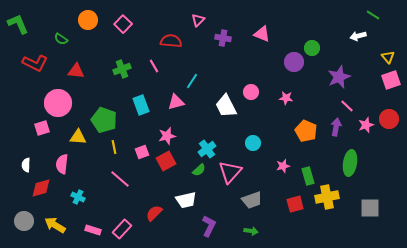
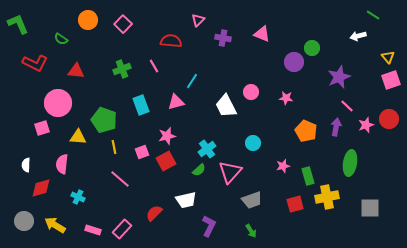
green arrow at (251, 231): rotated 48 degrees clockwise
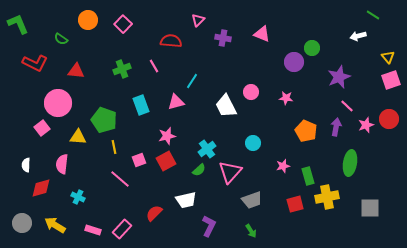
pink square at (42, 128): rotated 21 degrees counterclockwise
pink square at (142, 152): moved 3 px left, 8 px down
gray circle at (24, 221): moved 2 px left, 2 px down
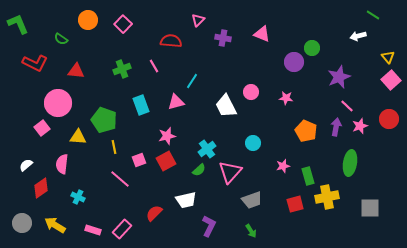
pink square at (391, 80): rotated 24 degrees counterclockwise
pink star at (366, 125): moved 6 px left, 1 px down
white semicircle at (26, 165): rotated 48 degrees clockwise
red diamond at (41, 188): rotated 20 degrees counterclockwise
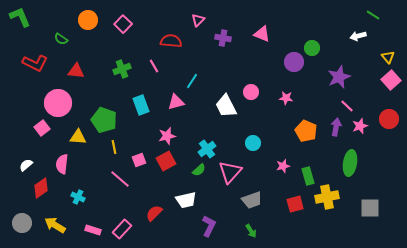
green L-shape at (18, 24): moved 2 px right, 7 px up
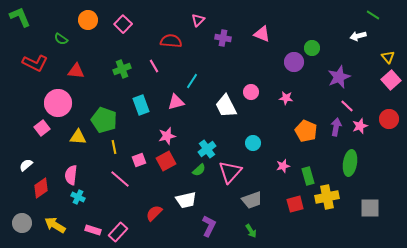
pink semicircle at (62, 164): moved 9 px right, 11 px down
pink rectangle at (122, 229): moved 4 px left, 3 px down
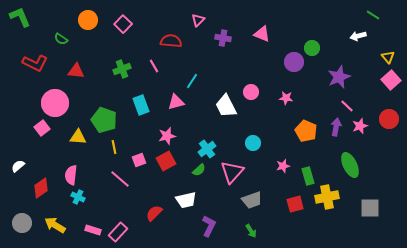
pink circle at (58, 103): moved 3 px left
green ellipse at (350, 163): moved 2 px down; rotated 35 degrees counterclockwise
white semicircle at (26, 165): moved 8 px left, 1 px down
pink triangle at (230, 172): moved 2 px right
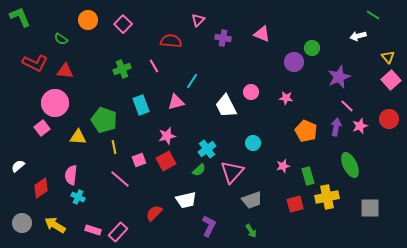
red triangle at (76, 71): moved 11 px left
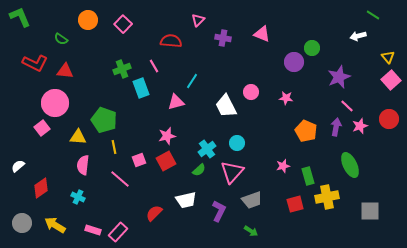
cyan rectangle at (141, 105): moved 17 px up
cyan circle at (253, 143): moved 16 px left
pink semicircle at (71, 175): moved 12 px right, 10 px up
gray square at (370, 208): moved 3 px down
purple L-shape at (209, 226): moved 10 px right, 15 px up
green arrow at (251, 231): rotated 24 degrees counterclockwise
